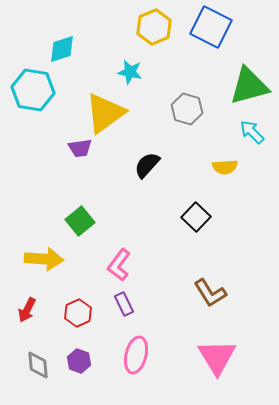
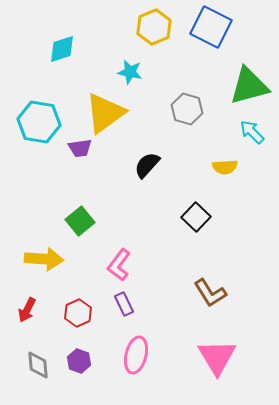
cyan hexagon: moved 6 px right, 32 px down
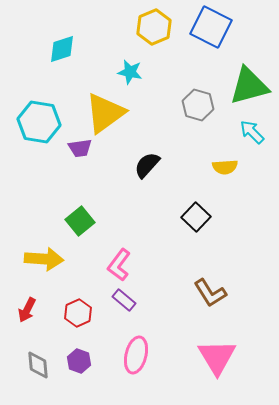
gray hexagon: moved 11 px right, 4 px up
purple rectangle: moved 4 px up; rotated 25 degrees counterclockwise
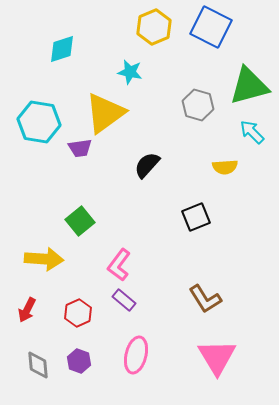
black square: rotated 24 degrees clockwise
brown L-shape: moved 5 px left, 6 px down
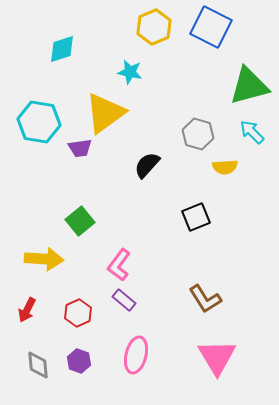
gray hexagon: moved 29 px down
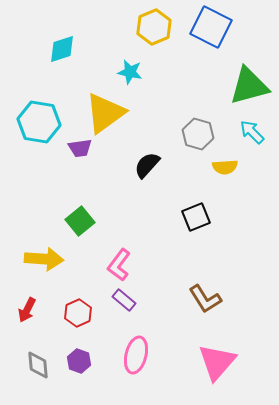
pink triangle: moved 5 px down; rotated 12 degrees clockwise
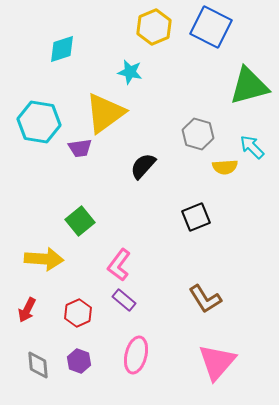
cyan arrow: moved 15 px down
black semicircle: moved 4 px left, 1 px down
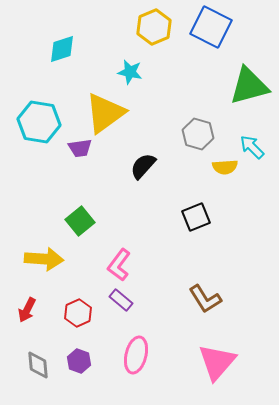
purple rectangle: moved 3 px left
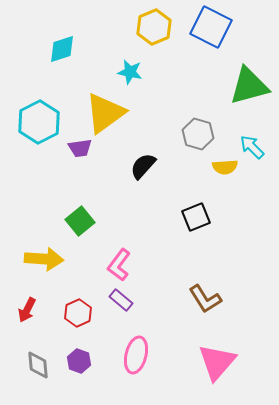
cyan hexagon: rotated 24 degrees clockwise
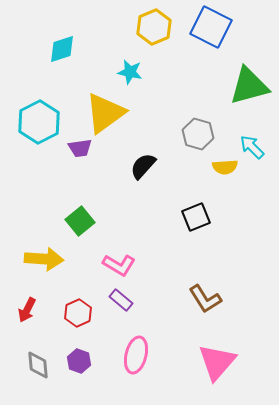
pink L-shape: rotated 96 degrees counterclockwise
